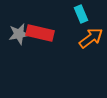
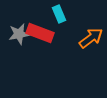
cyan rectangle: moved 22 px left
red rectangle: rotated 8 degrees clockwise
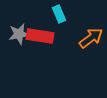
red rectangle: moved 3 px down; rotated 12 degrees counterclockwise
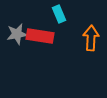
gray star: moved 2 px left
orange arrow: rotated 50 degrees counterclockwise
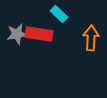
cyan rectangle: rotated 24 degrees counterclockwise
red rectangle: moved 1 px left, 2 px up
